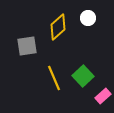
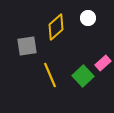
yellow diamond: moved 2 px left
yellow line: moved 4 px left, 3 px up
pink rectangle: moved 33 px up
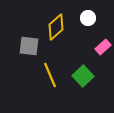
gray square: moved 2 px right; rotated 15 degrees clockwise
pink rectangle: moved 16 px up
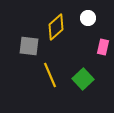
pink rectangle: rotated 35 degrees counterclockwise
green square: moved 3 px down
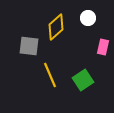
green square: moved 1 px down; rotated 10 degrees clockwise
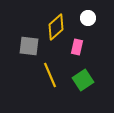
pink rectangle: moved 26 px left
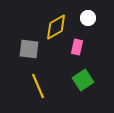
yellow diamond: rotated 12 degrees clockwise
gray square: moved 3 px down
yellow line: moved 12 px left, 11 px down
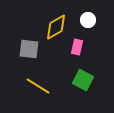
white circle: moved 2 px down
green square: rotated 30 degrees counterclockwise
yellow line: rotated 35 degrees counterclockwise
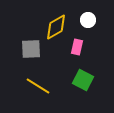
gray square: moved 2 px right; rotated 10 degrees counterclockwise
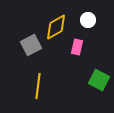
gray square: moved 4 px up; rotated 25 degrees counterclockwise
green square: moved 16 px right
yellow line: rotated 65 degrees clockwise
